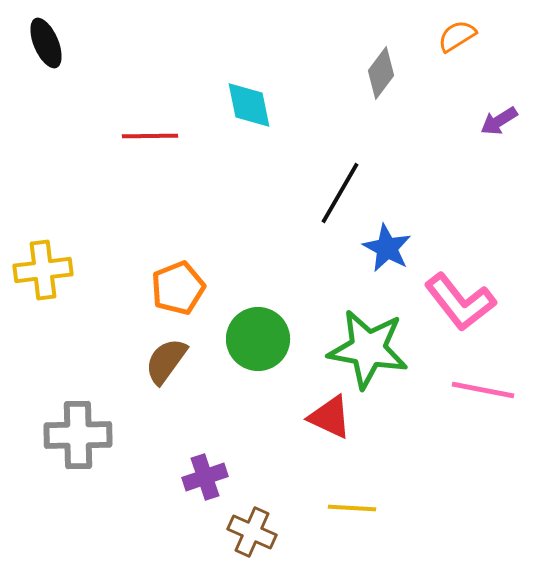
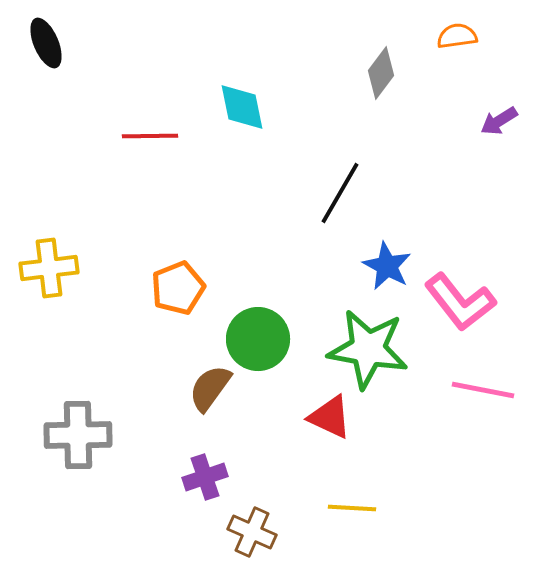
orange semicircle: rotated 24 degrees clockwise
cyan diamond: moved 7 px left, 2 px down
blue star: moved 18 px down
yellow cross: moved 6 px right, 2 px up
brown semicircle: moved 44 px right, 27 px down
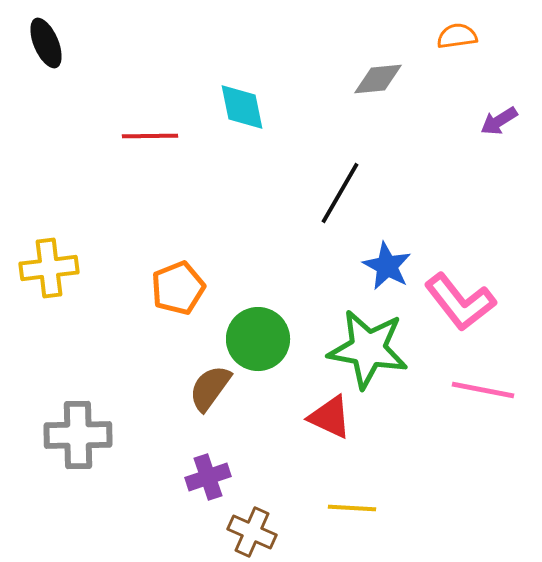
gray diamond: moved 3 px left, 6 px down; rotated 48 degrees clockwise
purple cross: moved 3 px right
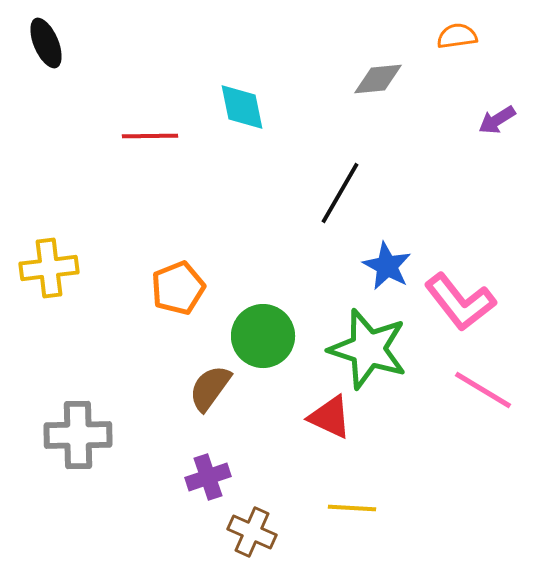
purple arrow: moved 2 px left, 1 px up
green circle: moved 5 px right, 3 px up
green star: rotated 8 degrees clockwise
pink line: rotated 20 degrees clockwise
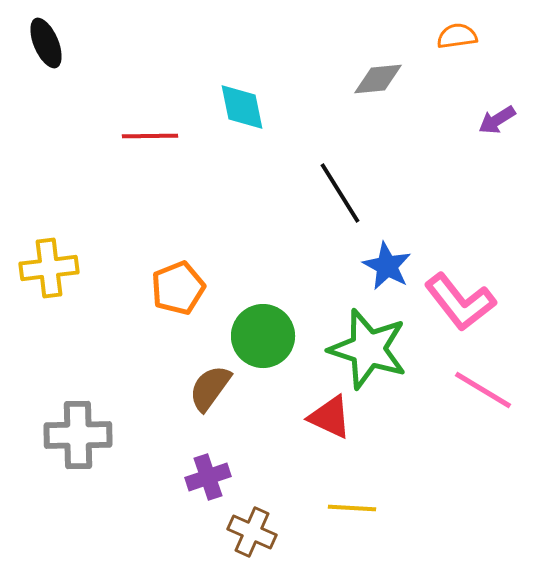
black line: rotated 62 degrees counterclockwise
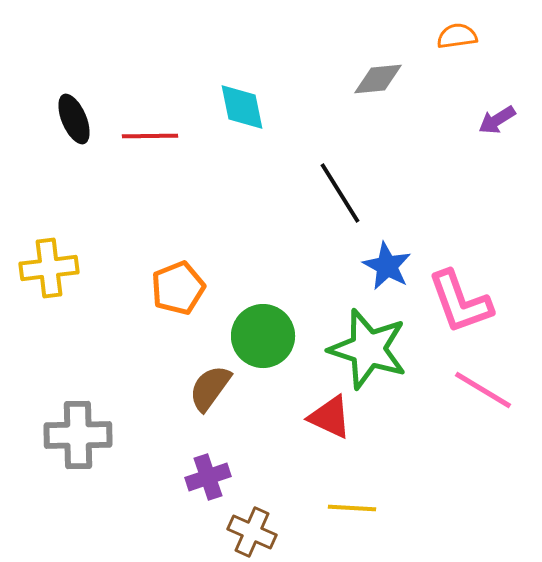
black ellipse: moved 28 px right, 76 px down
pink L-shape: rotated 18 degrees clockwise
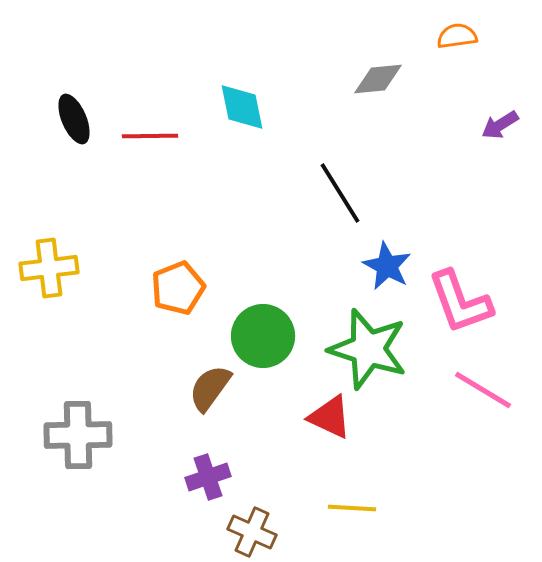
purple arrow: moved 3 px right, 5 px down
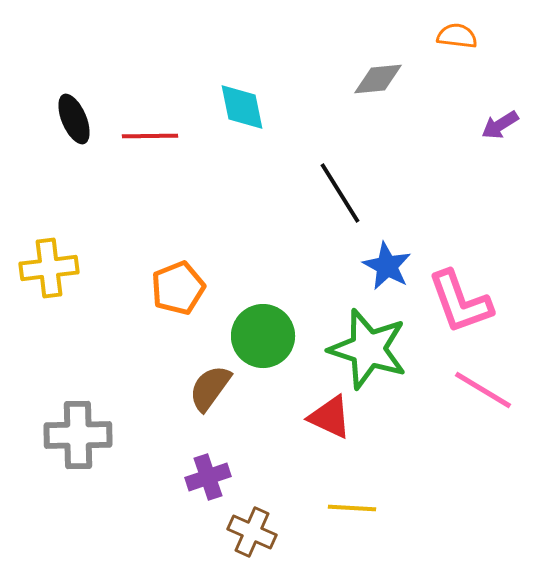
orange semicircle: rotated 15 degrees clockwise
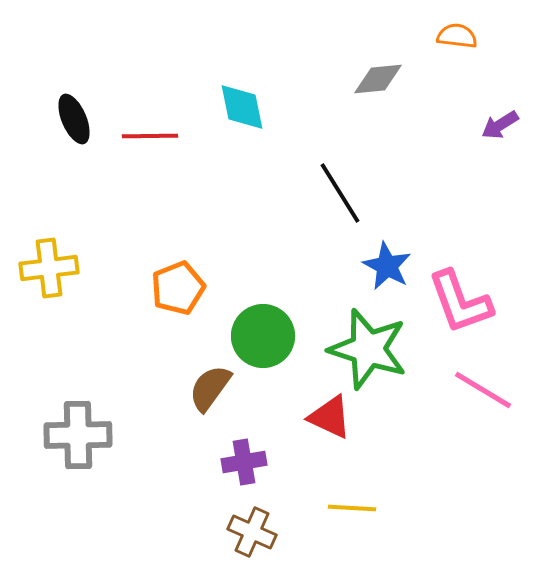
purple cross: moved 36 px right, 15 px up; rotated 9 degrees clockwise
